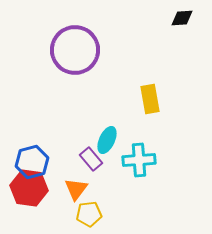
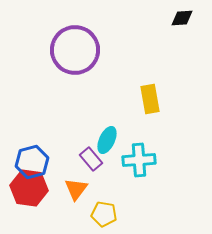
yellow pentagon: moved 15 px right; rotated 15 degrees clockwise
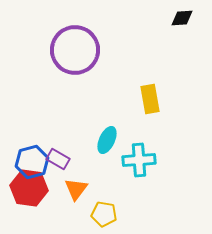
purple rectangle: moved 33 px left; rotated 20 degrees counterclockwise
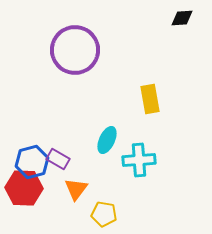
red hexagon: moved 5 px left; rotated 6 degrees counterclockwise
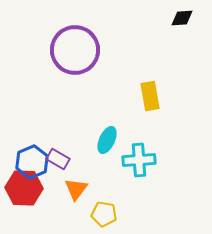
yellow rectangle: moved 3 px up
blue hexagon: rotated 8 degrees counterclockwise
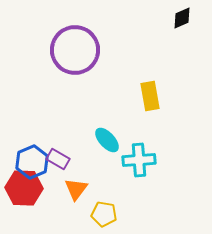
black diamond: rotated 20 degrees counterclockwise
cyan ellipse: rotated 68 degrees counterclockwise
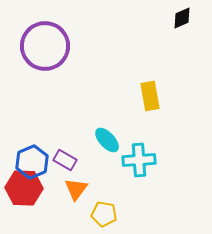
purple circle: moved 30 px left, 4 px up
purple rectangle: moved 7 px right, 1 px down
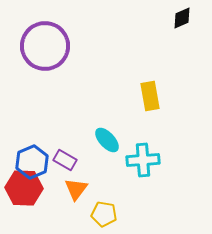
cyan cross: moved 4 px right
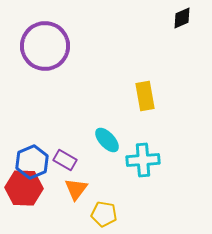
yellow rectangle: moved 5 px left
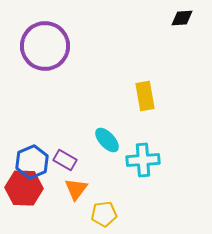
black diamond: rotated 20 degrees clockwise
yellow pentagon: rotated 15 degrees counterclockwise
